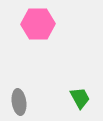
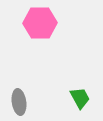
pink hexagon: moved 2 px right, 1 px up
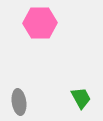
green trapezoid: moved 1 px right
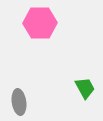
green trapezoid: moved 4 px right, 10 px up
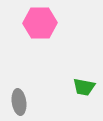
green trapezoid: moved 1 px left, 1 px up; rotated 130 degrees clockwise
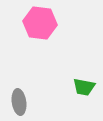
pink hexagon: rotated 8 degrees clockwise
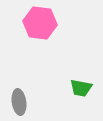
green trapezoid: moved 3 px left, 1 px down
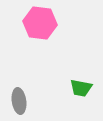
gray ellipse: moved 1 px up
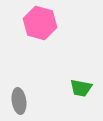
pink hexagon: rotated 8 degrees clockwise
